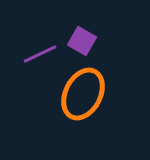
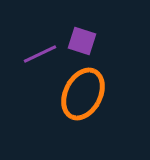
purple square: rotated 12 degrees counterclockwise
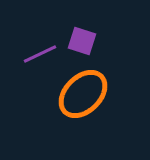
orange ellipse: rotated 18 degrees clockwise
